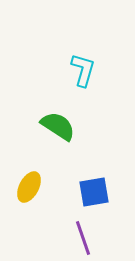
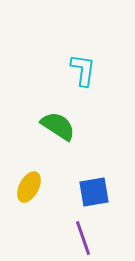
cyan L-shape: rotated 8 degrees counterclockwise
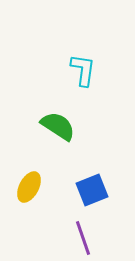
blue square: moved 2 px left, 2 px up; rotated 12 degrees counterclockwise
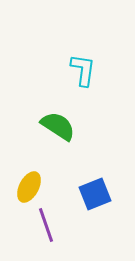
blue square: moved 3 px right, 4 px down
purple line: moved 37 px left, 13 px up
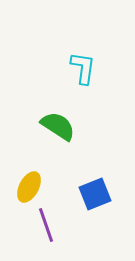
cyan L-shape: moved 2 px up
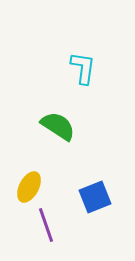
blue square: moved 3 px down
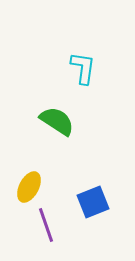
green semicircle: moved 1 px left, 5 px up
blue square: moved 2 px left, 5 px down
